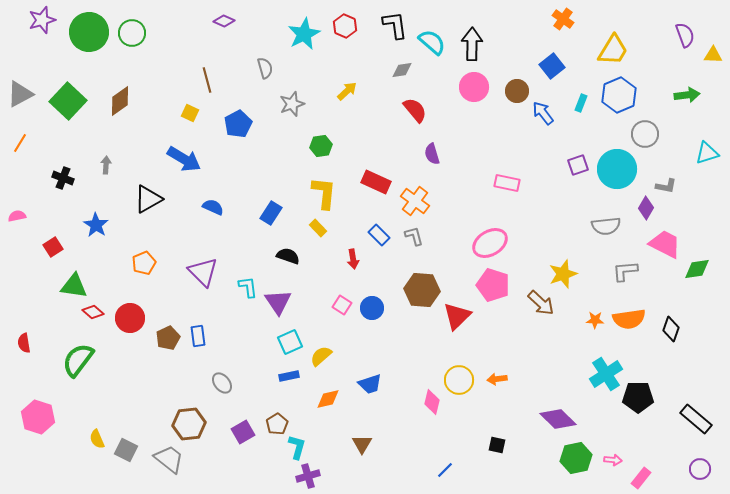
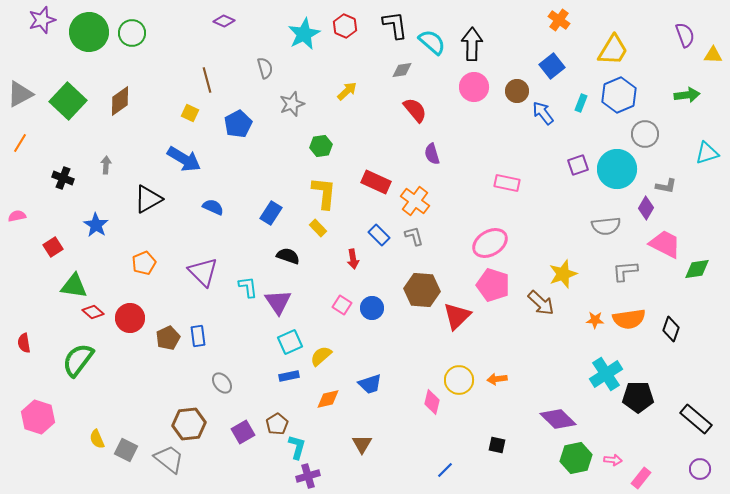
orange cross at (563, 19): moved 4 px left, 1 px down
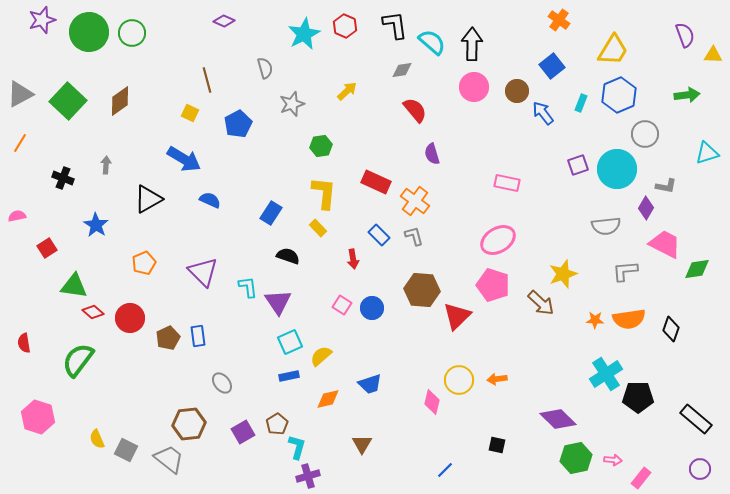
blue semicircle at (213, 207): moved 3 px left, 7 px up
pink ellipse at (490, 243): moved 8 px right, 3 px up
red square at (53, 247): moved 6 px left, 1 px down
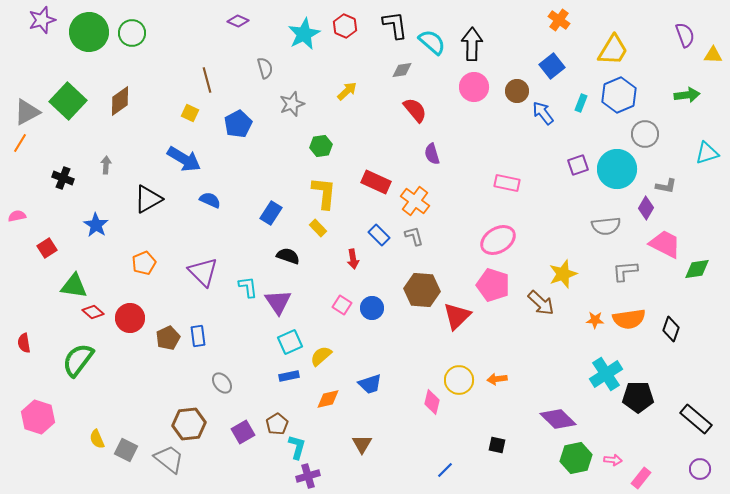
purple diamond at (224, 21): moved 14 px right
gray triangle at (20, 94): moved 7 px right, 18 px down
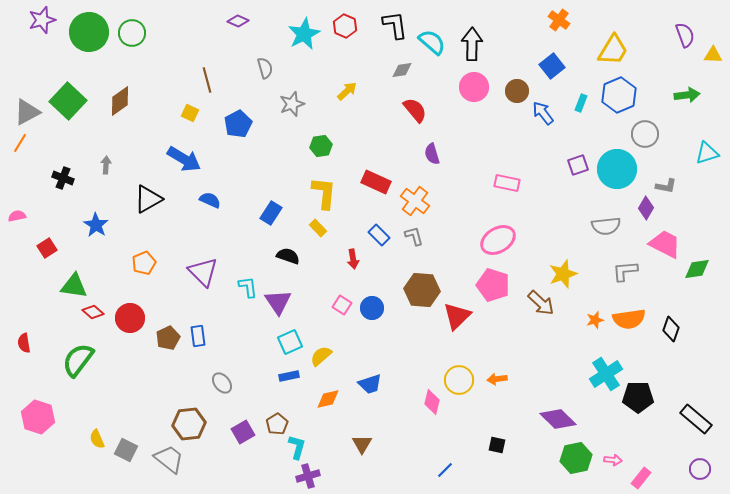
orange star at (595, 320): rotated 18 degrees counterclockwise
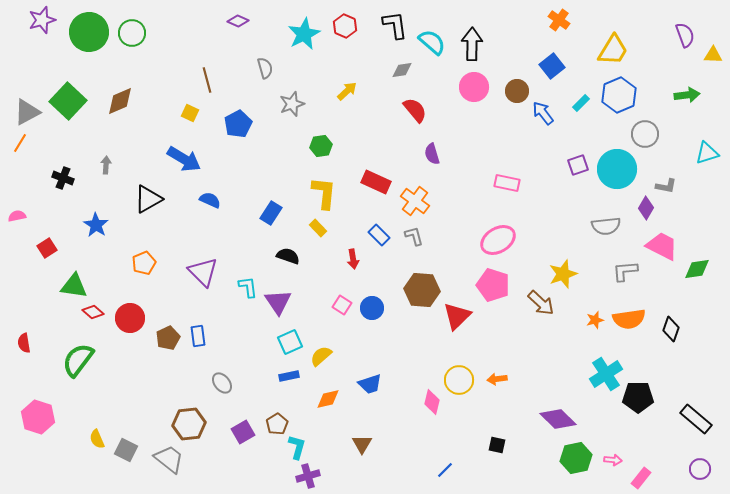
brown diamond at (120, 101): rotated 12 degrees clockwise
cyan rectangle at (581, 103): rotated 24 degrees clockwise
pink trapezoid at (665, 244): moved 3 px left, 2 px down
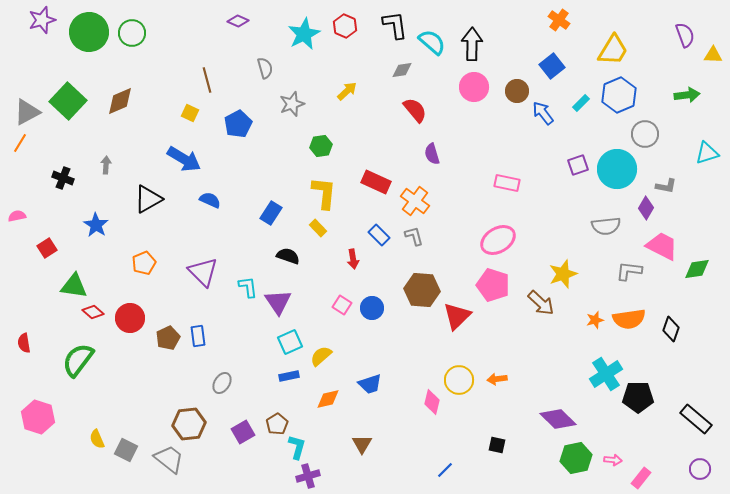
gray L-shape at (625, 271): moved 4 px right; rotated 12 degrees clockwise
gray ellipse at (222, 383): rotated 70 degrees clockwise
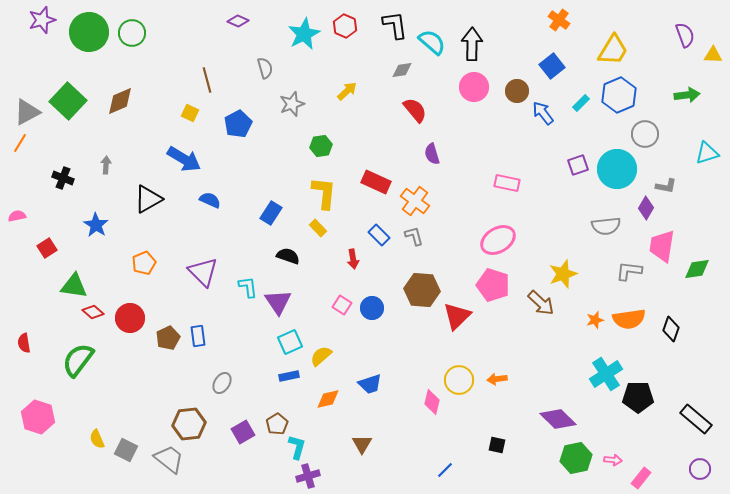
pink trapezoid at (662, 246): rotated 108 degrees counterclockwise
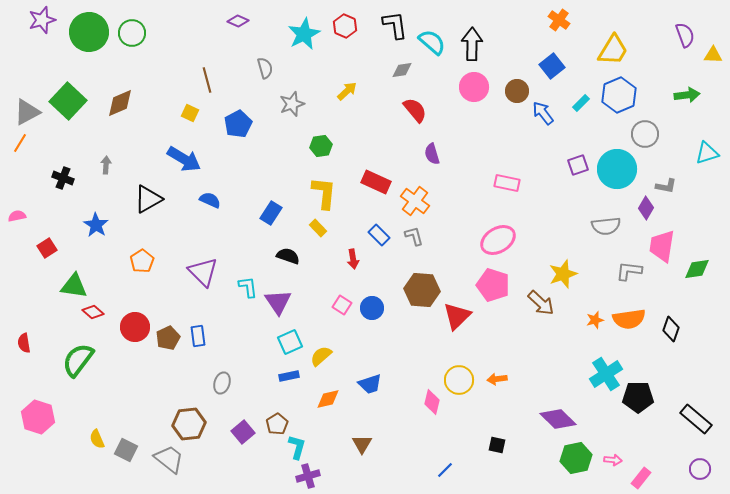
brown diamond at (120, 101): moved 2 px down
orange pentagon at (144, 263): moved 2 px left, 2 px up; rotated 10 degrees counterclockwise
red circle at (130, 318): moved 5 px right, 9 px down
gray ellipse at (222, 383): rotated 15 degrees counterclockwise
purple square at (243, 432): rotated 10 degrees counterclockwise
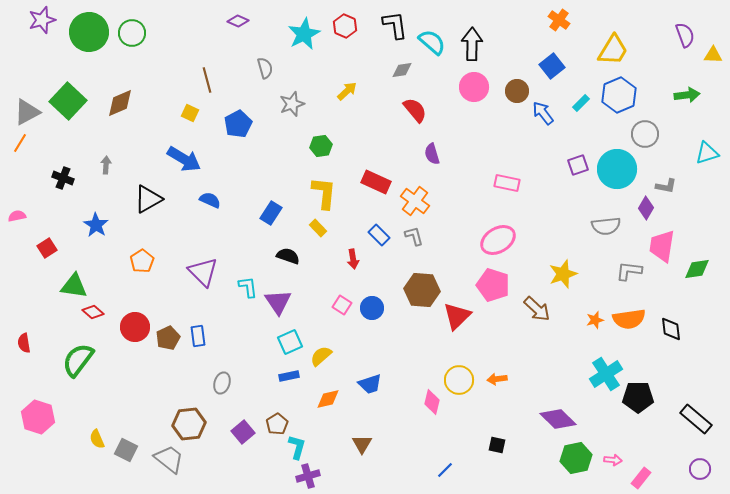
brown arrow at (541, 303): moved 4 px left, 6 px down
black diamond at (671, 329): rotated 25 degrees counterclockwise
